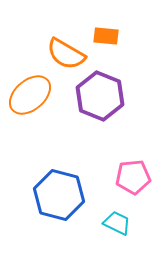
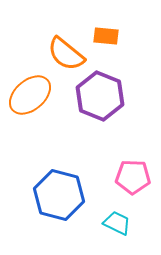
orange semicircle: rotated 9 degrees clockwise
pink pentagon: rotated 8 degrees clockwise
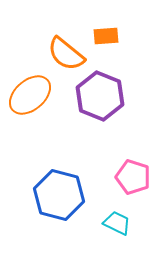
orange rectangle: rotated 10 degrees counterclockwise
pink pentagon: rotated 16 degrees clockwise
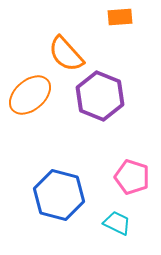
orange rectangle: moved 14 px right, 19 px up
orange semicircle: rotated 9 degrees clockwise
pink pentagon: moved 1 px left
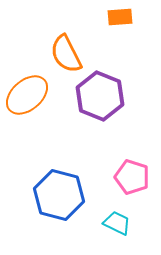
orange semicircle: rotated 15 degrees clockwise
orange ellipse: moved 3 px left
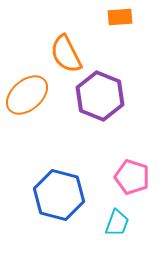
cyan trapezoid: rotated 84 degrees clockwise
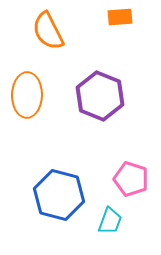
orange semicircle: moved 18 px left, 23 px up
orange ellipse: rotated 48 degrees counterclockwise
pink pentagon: moved 1 px left, 2 px down
cyan trapezoid: moved 7 px left, 2 px up
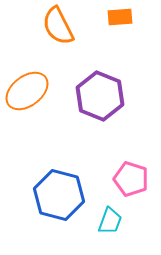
orange semicircle: moved 10 px right, 5 px up
orange ellipse: moved 4 px up; rotated 51 degrees clockwise
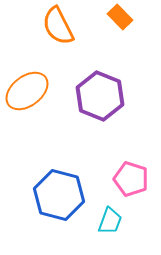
orange rectangle: rotated 50 degrees clockwise
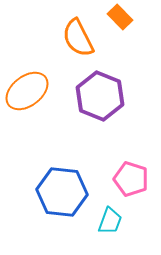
orange semicircle: moved 20 px right, 12 px down
blue hexagon: moved 3 px right, 3 px up; rotated 9 degrees counterclockwise
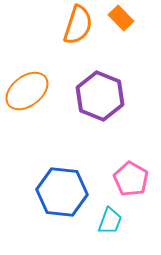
orange rectangle: moved 1 px right, 1 px down
orange semicircle: moved 13 px up; rotated 135 degrees counterclockwise
pink pentagon: rotated 12 degrees clockwise
